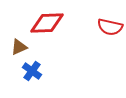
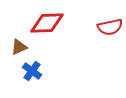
red semicircle: rotated 25 degrees counterclockwise
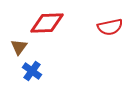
brown triangle: rotated 30 degrees counterclockwise
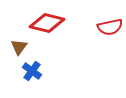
red diamond: rotated 16 degrees clockwise
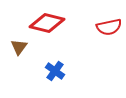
red semicircle: moved 1 px left
blue cross: moved 23 px right
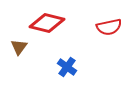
blue cross: moved 12 px right, 4 px up
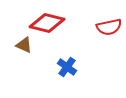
brown triangle: moved 5 px right, 2 px up; rotated 42 degrees counterclockwise
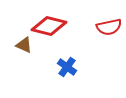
red diamond: moved 2 px right, 3 px down
